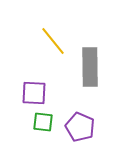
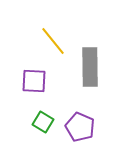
purple square: moved 12 px up
green square: rotated 25 degrees clockwise
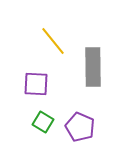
gray rectangle: moved 3 px right
purple square: moved 2 px right, 3 px down
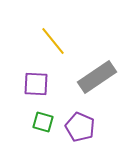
gray rectangle: moved 4 px right, 10 px down; rotated 57 degrees clockwise
green square: rotated 15 degrees counterclockwise
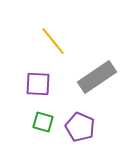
purple square: moved 2 px right
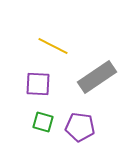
yellow line: moved 5 px down; rotated 24 degrees counterclockwise
purple pentagon: rotated 16 degrees counterclockwise
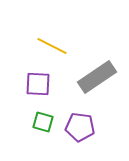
yellow line: moved 1 px left
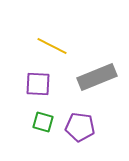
gray rectangle: rotated 12 degrees clockwise
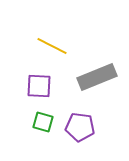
purple square: moved 1 px right, 2 px down
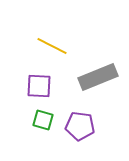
gray rectangle: moved 1 px right
green square: moved 2 px up
purple pentagon: moved 1 px up
